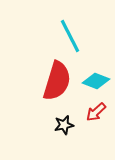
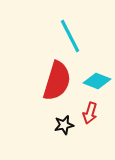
cyan diamond: moved 1 px right
red arrow: moved 6 px left, 1 px down; rotated 30 degrees counterclockwise
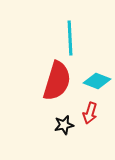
cyan line: moved 2 px down; rotated 24 degrees clockwise
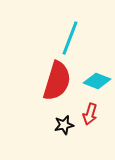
cyan line: rotated 24 degrees clockwise
red arrow: moved 1 px down
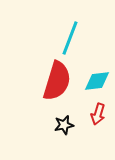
cyan diamond: rotated 28 degrees counterclockwise
red arrow: moved 8 px right
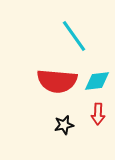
cyan line: moved 4 px right, 2 px up; rotated 56 degrees counterclockwise
red semicircle: rotated 78 degrees clockwise
red arrow: rotated 15 degrees counterclockwise
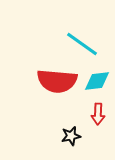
cyan line: moved 8 px right, 8 px down; rotated 20 degrees counterclockwise
black star: moved 7 px right, 11 px down
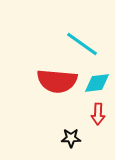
cyan diamond: moved 2 px down
black star: moved 2 px down; rotated 12 degrees clockwise
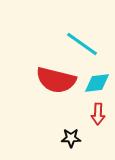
red semicircle: moved 1 px left, 1 px up; rotated 9 degrees clockwise
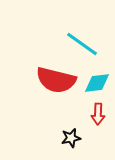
black star: rotated 12 degrees counterclockwise
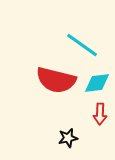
cyan line: moved 1 px down
red arrow: moved 2 px right
black star: moved 3 px left
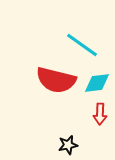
black star: moved 7 px down
